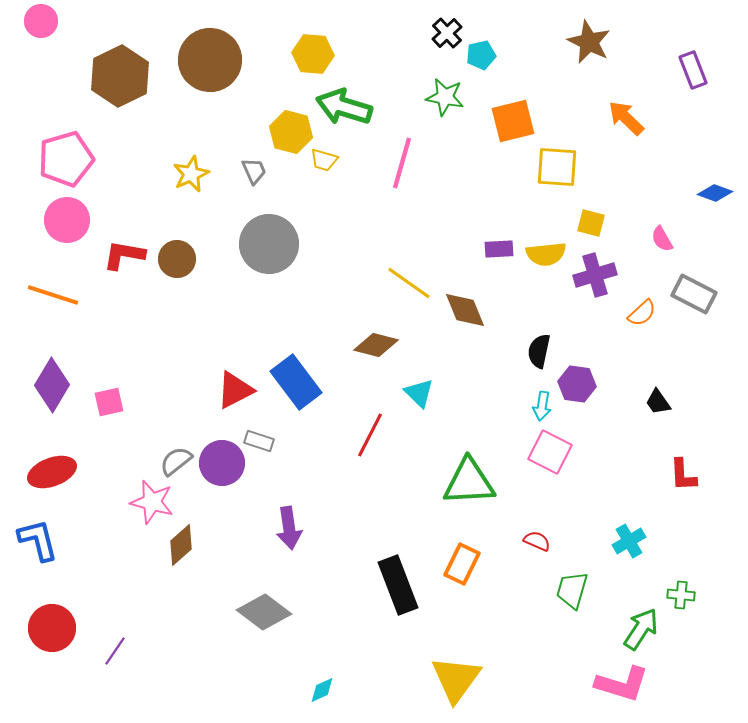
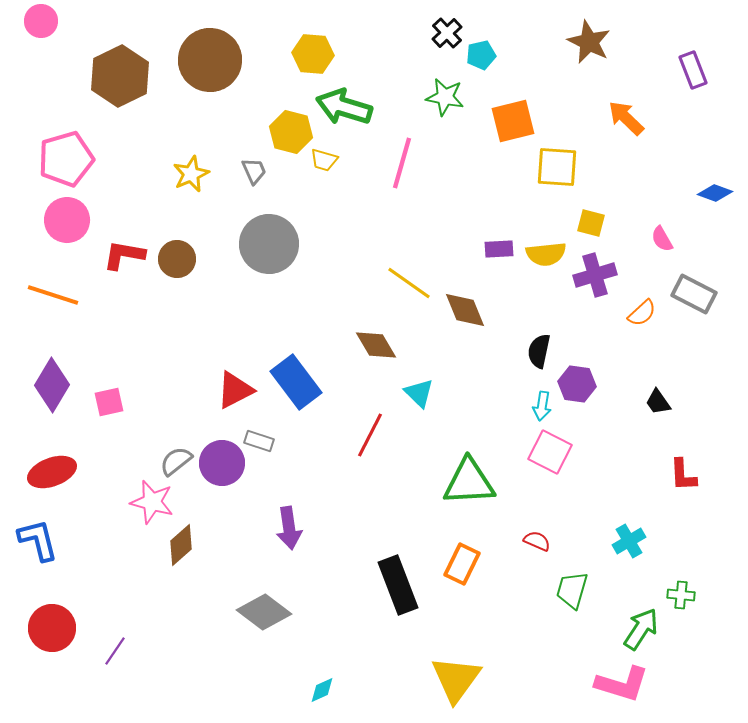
brown diamond at (376, 345): rotated 45 degrees clockwise
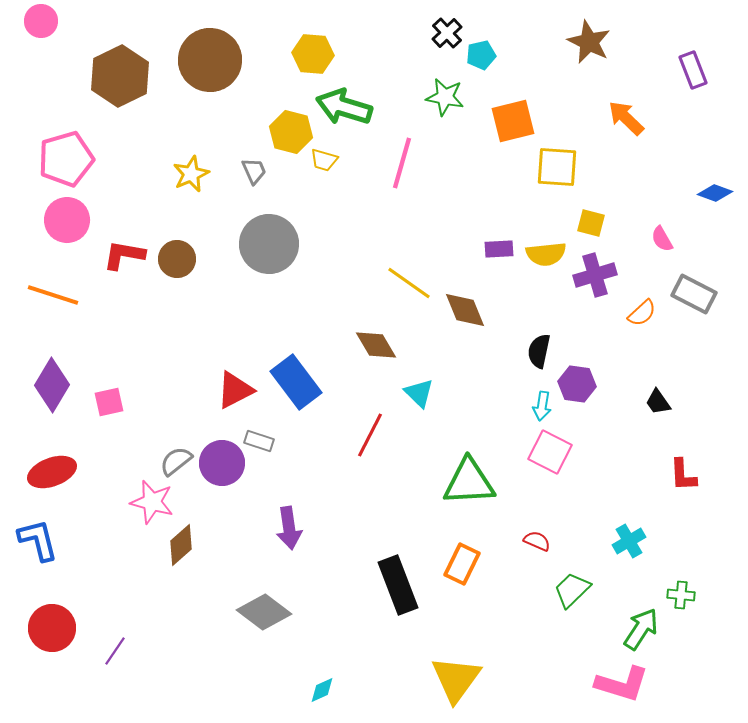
green trapezoid at (572, 590): rotated 30 degrees clockwise
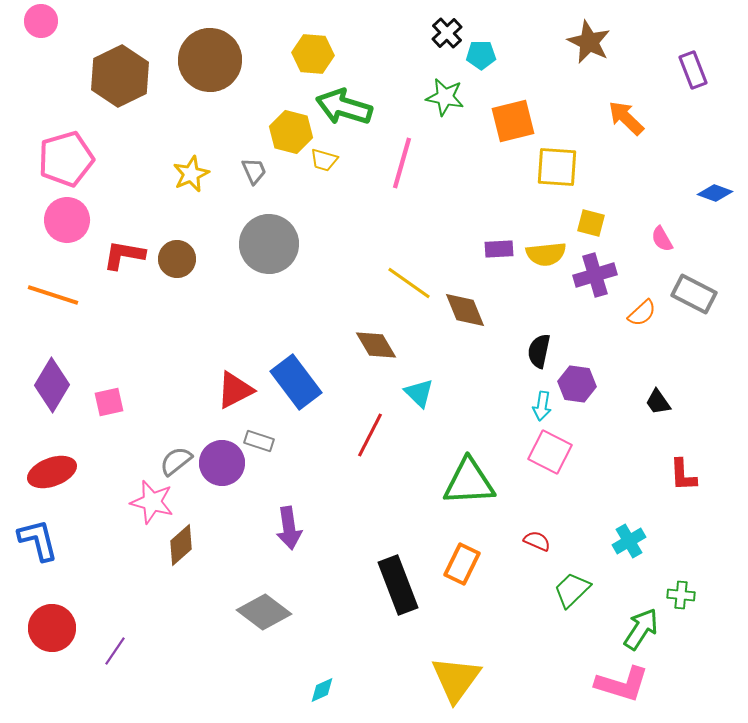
cyan pentagon at (481, 55): rotated 12 degrees clockwise
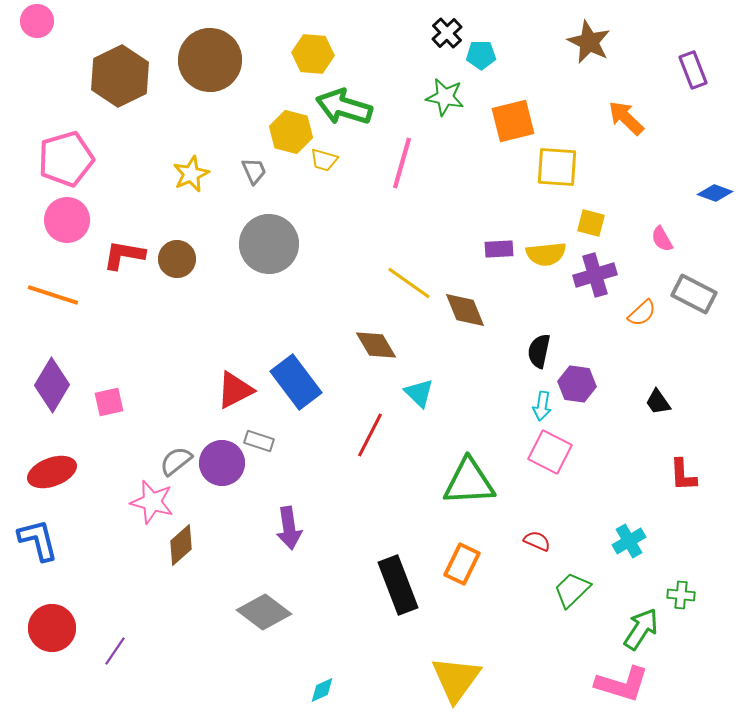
pink circle at (41, 21): moved 4 px left
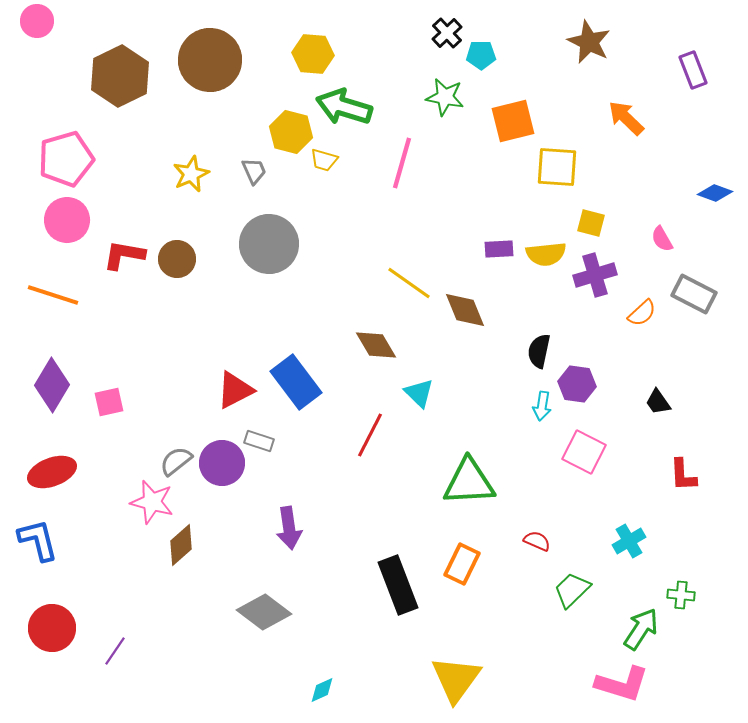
pink square at (550, 452): moved 34 px right
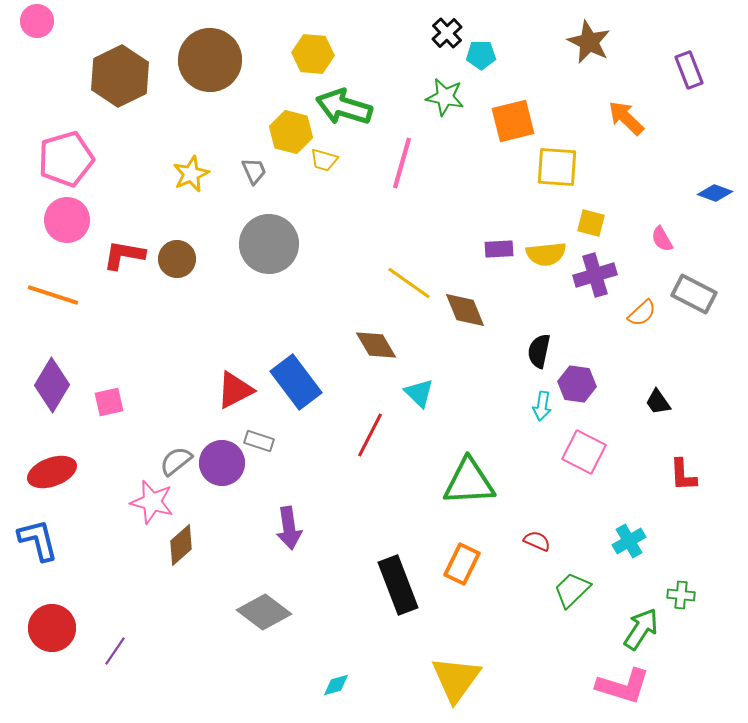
purple rectangle at (693, 70): moved 4 px left
pink L-shape at (622, 684): moved 1 px right, 2 px down
cyan diamond at (322, 690): moved 14 px right, 5 px up; rotated 8 degrees clockwise
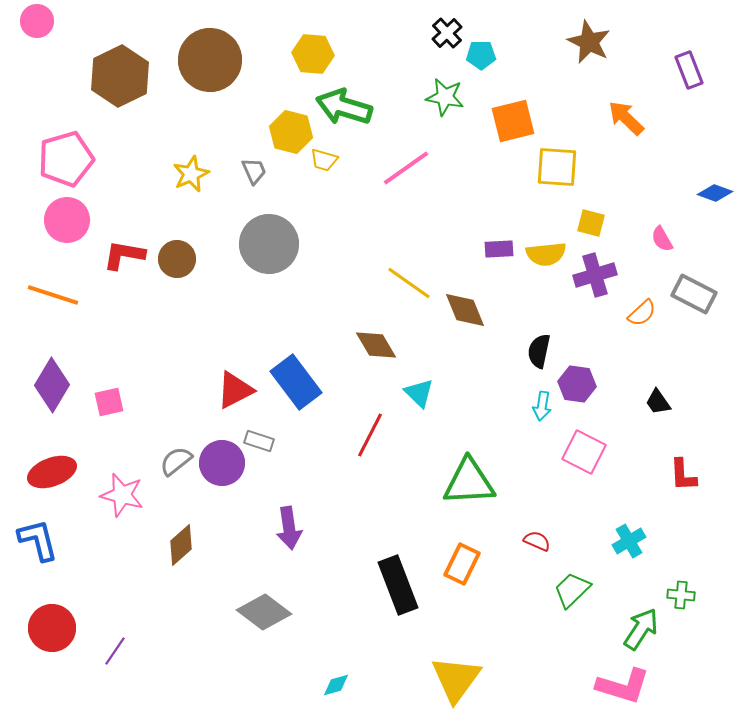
pink line at (402, 163): moved 4 px right, 5 px down; rotated 39 degrees clockwise
pink star at (152, 502): moved 30 px left, 7 px up
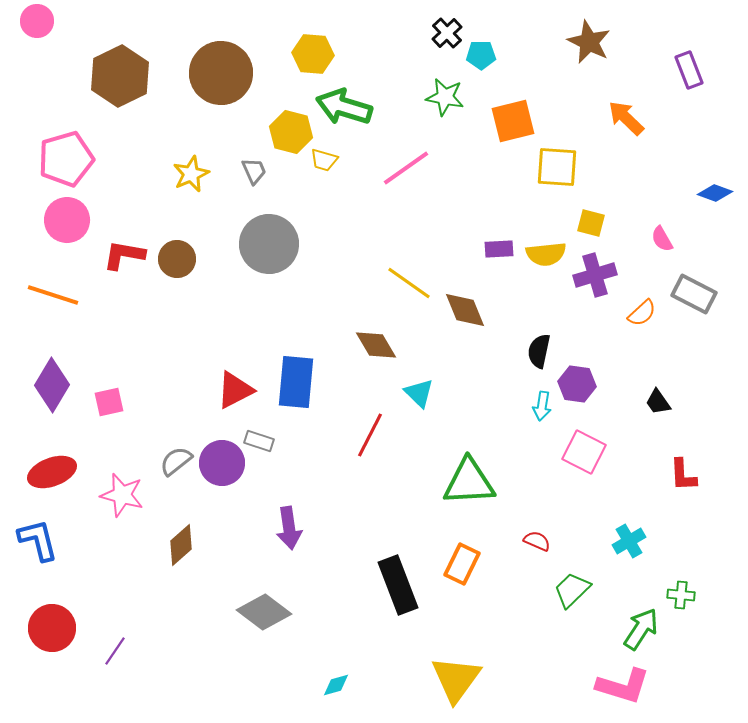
brown circle at (210, 60): moved 11 px right, 13 px down
blue rectangle at (296, 382): rotated 42 degrees clockwise
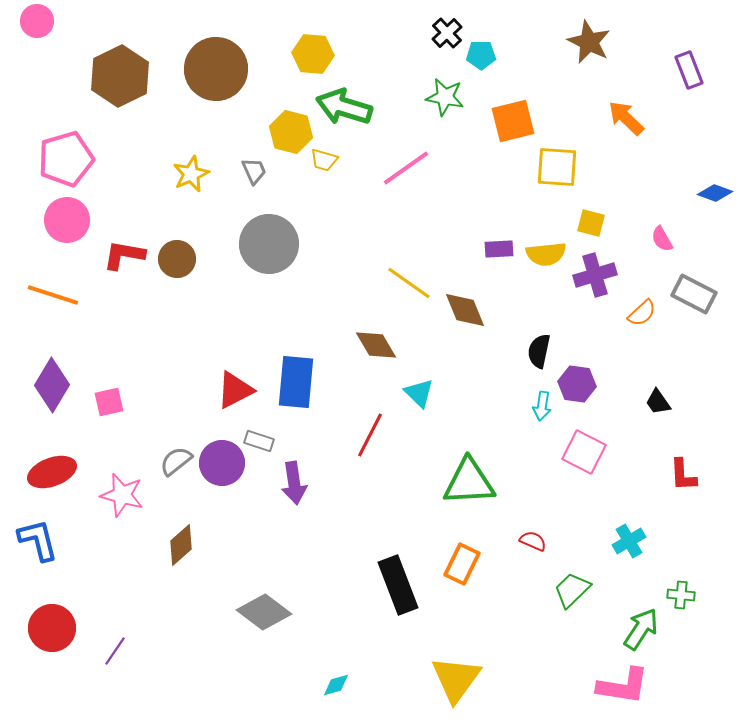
brown circle at (221, 73): moved 5 px left, 4 px up
purple arrow at (289, 528): moved 5 px right, 45 px up
red semicircle at (537, 541): moved 4 px left
pink L-shape at (623, 686): rotated 8 degrees counterclockwise
